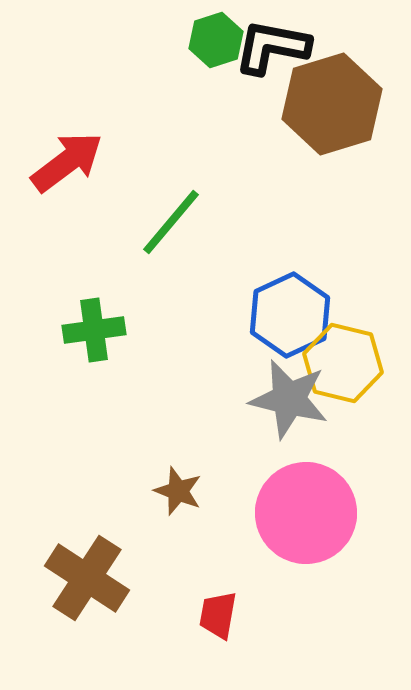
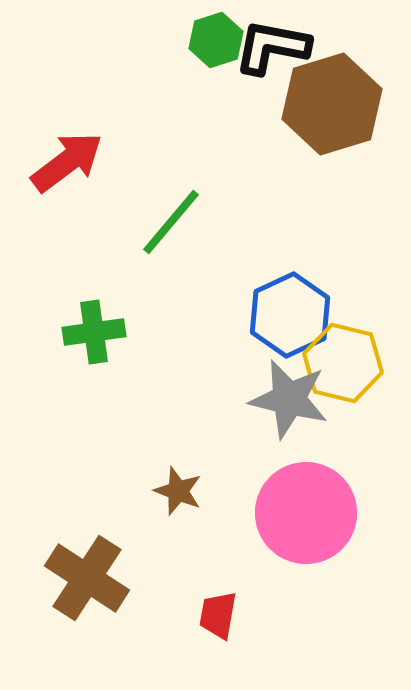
green cross: moved 2 px down
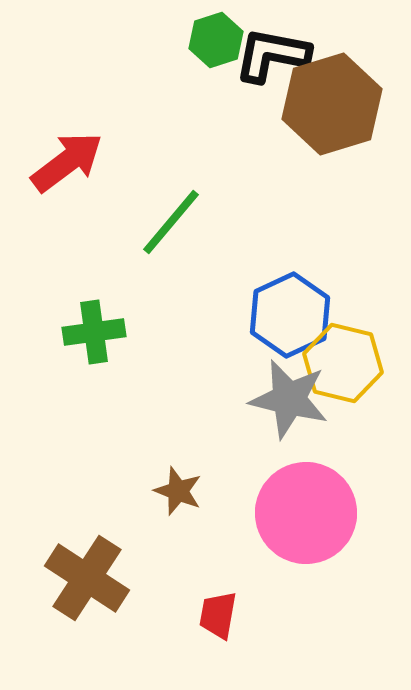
black L-shape: moved 8 px down
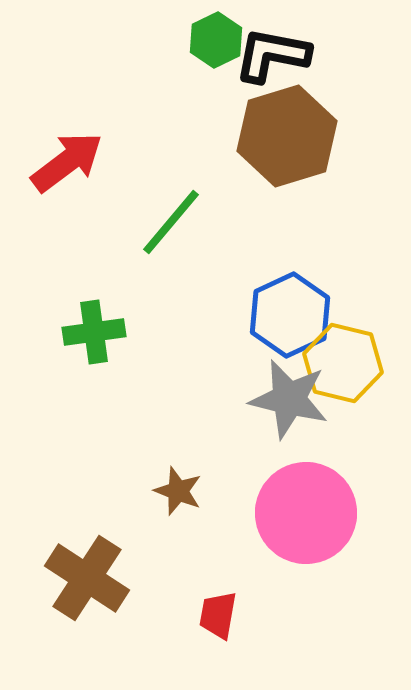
green hexagon: rotated 8 degrees counterclockwise
brown hexagon: moved 45 px left, 32 px down
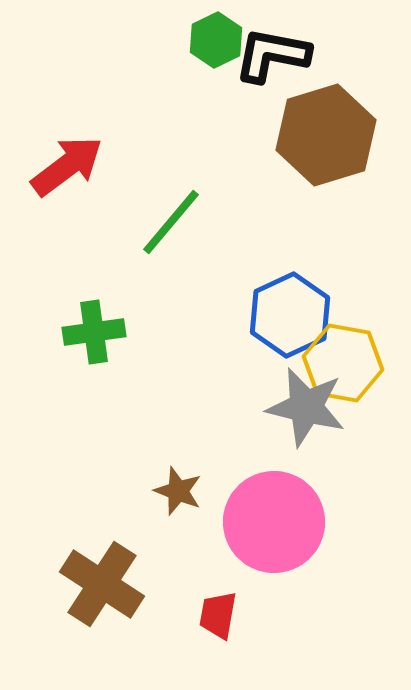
brown hexagon: moved 39 px right, 1 px up
red arrow: moved 4 px down
yellow hexagon: rotated 4 degrees counterclockwise
gray star: moved 17 px right, 8 px down
pink circle: moved 32 px left, 9 px down
brown cross: moved 15 px right, 6 px down
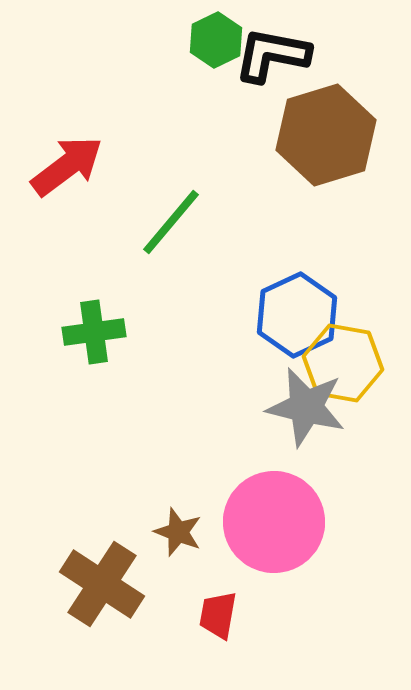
blue hexagon: moved 7 px right
brown star: moved 41 px down
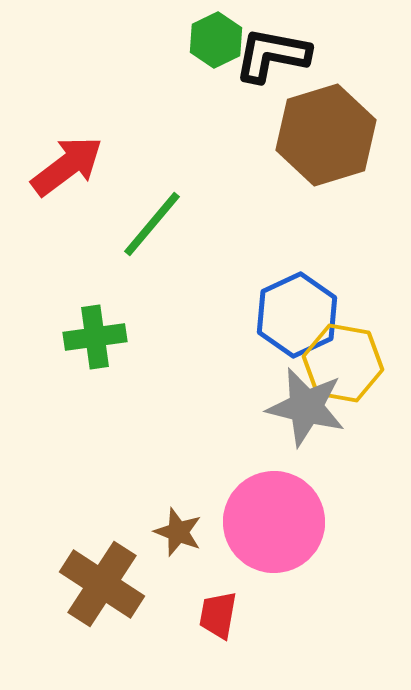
green line: moved 19 px left, 2 px down
green cross: moved 1 px right, 5 px down
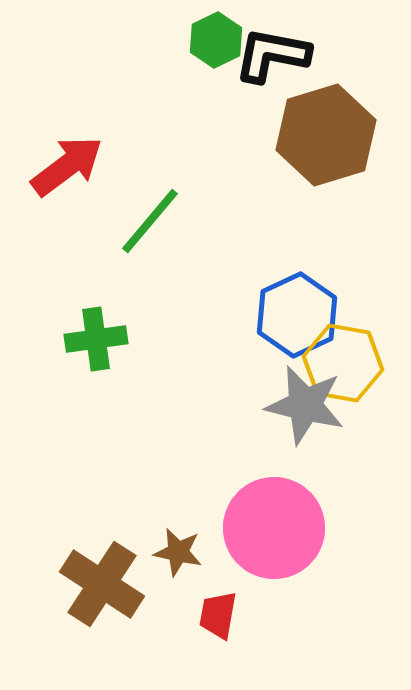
green line: moved 2 px left, 3 px up
green cross: moved 1 px right, 2 px down
gray star: moved 1 px left, 2 px up
pink circle: moved 6 px down
brown star: moved 20 px down; rotated 9 degrees counterclockwise
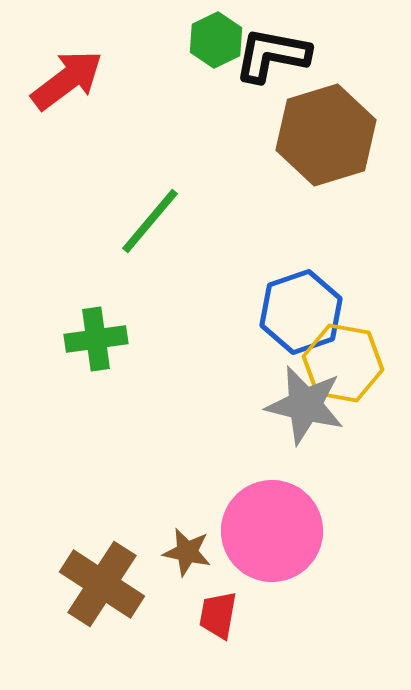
red arrow: moved 86 px up
blue hexagon: moved 4 px right, 3 px up; rotated 6 degrees clockwise
pink circle: moved 2 px left, 3 px down
brown star: moved 9 px right
